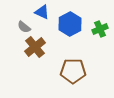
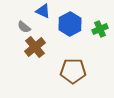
blue triangle: moved 1 px right, 1 px up
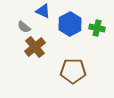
green cross: moved 3 px left, 1 px up; rotated 35 degrees clockwise
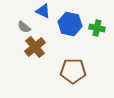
blue hexagon: rotated 20 degrees counterclockwise
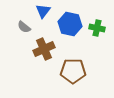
blue triangle: rotated 42 degrees clockwise
brown cross: moved 9 px right, 2 px down; rotated 15 degrees clockwise
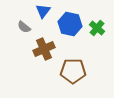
green cross: rotated 28 degrees clockwise
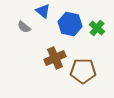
blue triangle: rotated 28 degrees counterclockwise
brown cross: moved 11 px right, 9 px down
brown pentagon: moved 10 px right
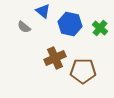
green cross: moved 3 px right
